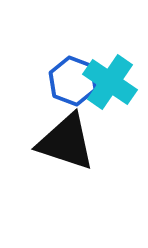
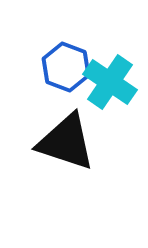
blue hexagon: moved 7 px left, 14 px up
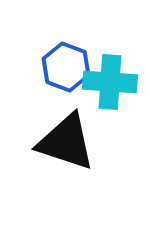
cyan cross: rotated 30 degrees counterclockwise
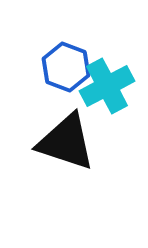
cyan cross: moved 3 px left, 4 px down; rotated 32 degrees counterclockwise
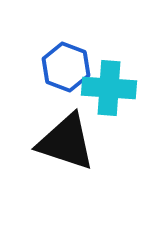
cyan cross: moved 2 px right, 2 px down; rotated 32 degrees clockwise
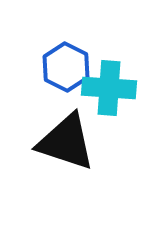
blue hexagon: rotated 6 degrees clockwise
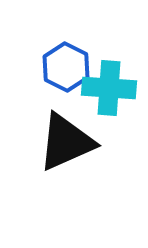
black triangle: rotated 42 degrees counterclockwise
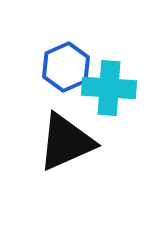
blue hexagon: rotated 9 degrees clockwise
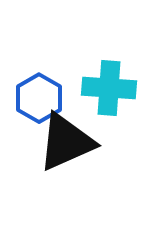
blue hexagon: moved 27 px left, 31 px down; rotated 6 degrees counterclockwise
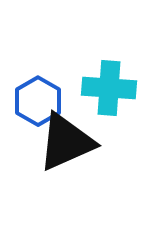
blue hexagon: moved 1 px left, 3 px down
